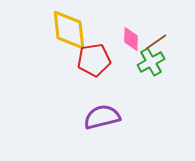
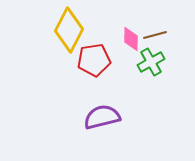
yellow diamond: rotated 33 degrees clockwise
brown line: moved 1 px left, 7 px up; rotated 20 degrees clockwise
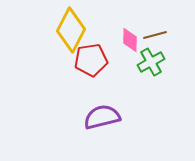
yellow diamond: moved 2 px right
pink diamond: moved 1 px left, 1 px down
red pentagon: moved 3 px left
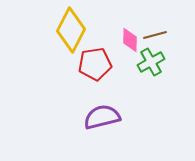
red pentagon: moved 4 px right, 4 px down
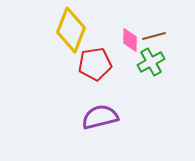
yellow diamond: rotated 6 degrees counterclockwise
brown line: moved 1 px left, 1 px down
purple semicircle: moved 2 px left
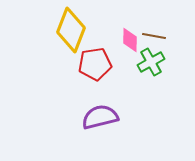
brown line: rotated 25 degrees clockwise
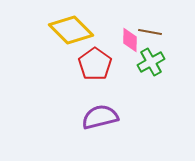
yellow diamond: rotated 66 degrees counterclockwise
brown line: moved 4 px left, 4 px up
red pentagon: rotated 28 degrees counterclockwise
